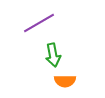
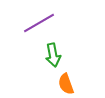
orange semicircle: moved 1 px right, 3 px down; rotated 70 degrees clockwise
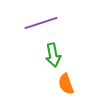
purple line: moved 2 px right; rotated 12 degrees clockwise
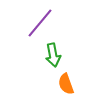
purple line: moved 1 px left; rotated 32 degrees counterclockwise
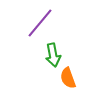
orange semicircle: moved 2 px right, 6 px up
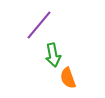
purple line: moved 1 px left, 2 px down
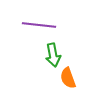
purple line: rotated 56 degrees clockwise
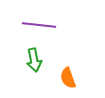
green arrow: moved 19 px left, 5 px down
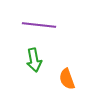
orange semicircle: moved 1 px left, 1 px down
